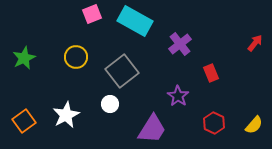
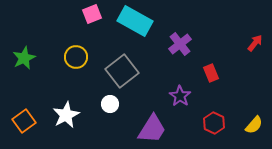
purple star: moved 2 px right
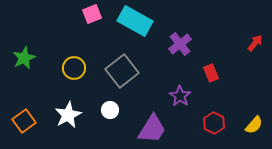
yellow circle: moved 2 px left, 11 px down
white circle: moved 6 px down
white star: moved 2 px right
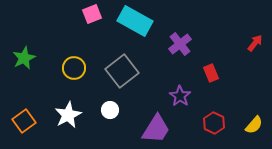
purple trapezoid: moved 4 px right
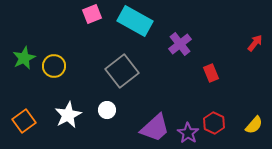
yellow circle: moved 20 px left, 2 px up
purple star: moved 8 px right, 37 px down
white circle: moved 3 px left
purple trapezoid: moved 1 px left, 1 px up; rotated 16 degrees clockwise
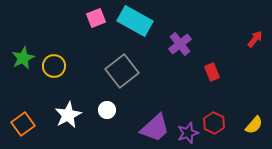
pink square: moved 4 px right, 4 px down
red arrow: moved 4 px up
green star: moved 1 px left
red rectangle: moved 1 px right, 1 px up
orange square: moved 1 px left, 3 px down
purple star: rotated 20 degrees clockwise
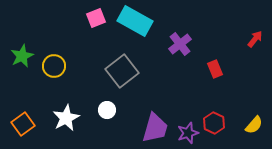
green star: moved 1 px left, 2 px up
red rectangle: moved 3 px right, 3 px up
white star: moved 2 px left, 3 px down
purple trapezoid: rotated 32 degrees counterclockwise
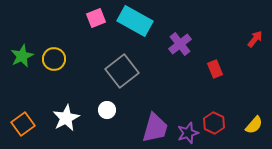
yellow circle: moved 7 px up
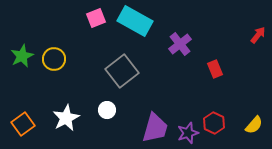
red arrow: moved 3 px right, 4 px up
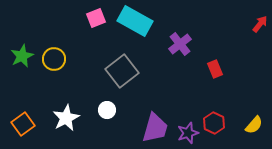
red arrow: moved 2 px right, 11 px up
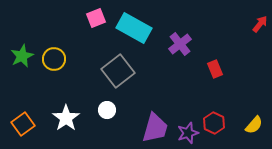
cyan rectangle: moved 1 px left, 7 px down
gray square: moved 4 px left
white star: rotated 8 degrees counterclockwise
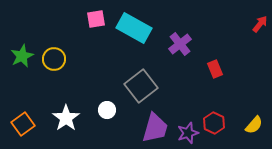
pink square: moved 1 px down; rotated 12 degrees clockwise
gray square: moved 23 px right, 15 px down
